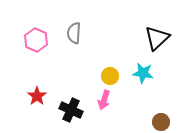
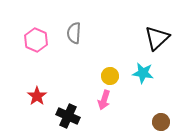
black cross: moved 3 px left, 6 px down
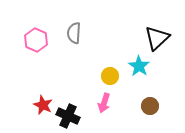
cyan star: moved 4 px left, 7 px up; rotated 25 degrees clockwise
red star: moved 6 px right, 9 px down; rotated 12 degrees counterclockwise
pink arrow: moved 3 px down
brown circle: moved 11 px left, 16 px up
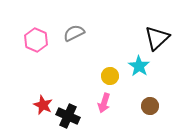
gray semicircle: rotated 60 degrees clockwise
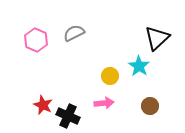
pink arrow: rotated 114 degrees counterclockwise
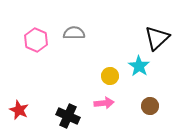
gray semicircle: rotated 25 degrees clockwise
red star: moved 24 px left, 5 px down
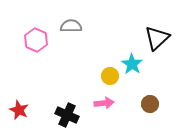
gray semicircle: moved 3 px left, 7 px up
cyan star: moved 7 px left, 2 px up
brown circle: moved 2 px up
black cross: moved 1 px left, 1 px up
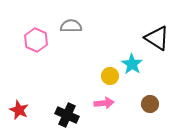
black triangle: rotated 44 degrees counterclockwise
